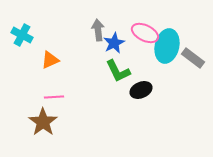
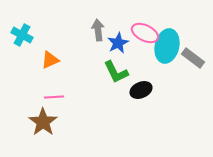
blue star: moved 4 px right
green L-shape: moved 2 px left, 1 px down
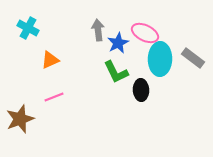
cyan cross: moved 6 px right, 7 px up
cyan ellipse: moved 7 px left, 13 px down; rotated 12 degrees counterclockwise
black ellipse: rotated 70 degrees counterclockwise
pink line: rotated 18 degrees counterclockwise
brown star: moved 23 px left, 3 px up; rotated 16 degrees clockwise
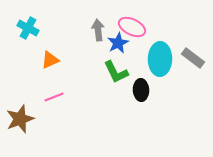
pink ellipse: moved 13 px left, 6 px up
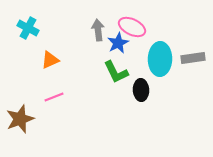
gray rectangle: rotated 45 degrees counterclockwise
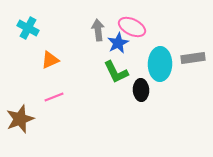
cyan ellipse: moved 5 px down
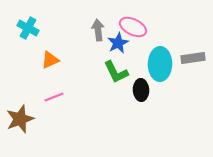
pink ellipse: moved 1 px right
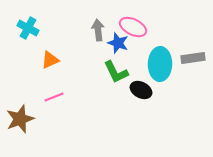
blue star: rotated 25 degrees counterclockwise
black ellipse: rotated 60 degrees counterclockwise
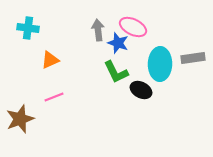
cyan cross: rotated 20 degrees counterclockwise
